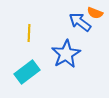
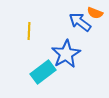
yellow line: moved 2 px up
cyan rectangle: moved 16 px right
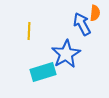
orange semicircle: rotated 105 degrees counterclockwise
blue arrow: moved 2 px right, 2 px down; rotated 25 degrees clockwise
cyan rectangle: rotated 20 degrees clockwise
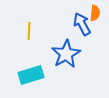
cyan rectangle: moved 12 px left, 3 px down
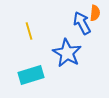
blue arrow: moved 1 px up
yellow line: rotated 18 degrees counterclockwise
blue star: moved 1 px right, 1 px up; rotated 12 degrees counterclockwise
